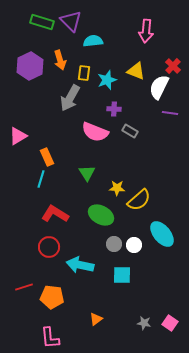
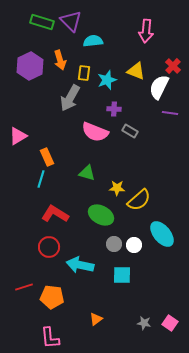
green triangle: rotated 42 degrees counterclockwise
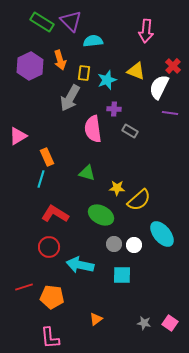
green rectangle: rotated 15 degrees clockwise
pink semicircle: moved 2 px left, 3 px up; rotated 60 degrees clockwise
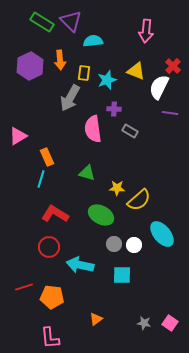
orange arrow: rotated 12 degrees clockwise
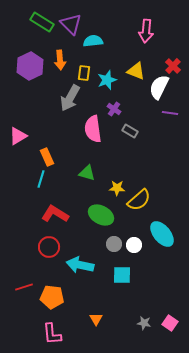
purple triangle: moved 3 px down
purple cross: rotated 32 degrees clockwise
orange triangle: rotated 24 degrees counterclockwise
pink L-shape: moved 2 px right, 4 px up
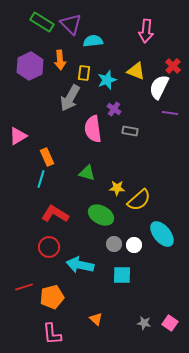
gray rectangle: rotated 21 degrees counterclockwise
orange pentagon: rotated 20 degrees counterclockwise
orange triangle: rotated 16 degrees counterclockwise
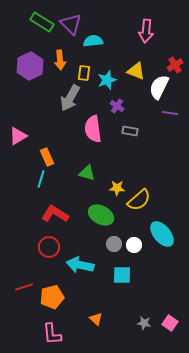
red cross: moved 2 px right, 1 px up; rotated 14 degrees clockwise
purple cross: moved 3 px right, 3 px up
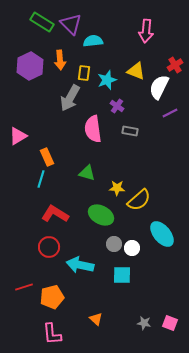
purple line: rotated 35 degrees counterclockwise
white circle: moved 2 px left, 3 px down
pink square: rotated 14 degrees counterclockwise
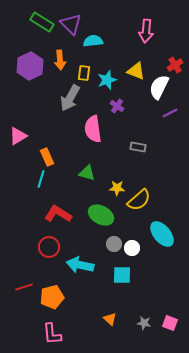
gray rectangle: moved 8 px right, 16 px down
red L-shape: moved 3 px right
orange triangle: moved 14 px right
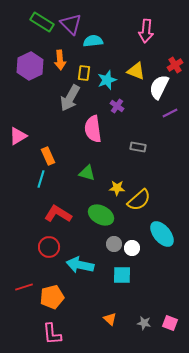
orange rectangle: moved 1 px right, 1 px up
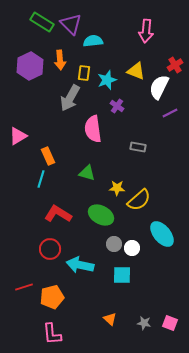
red circle: moved 1 px right, 2 px down
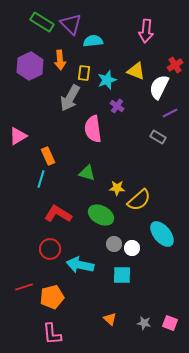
gray rectangle: moved 20 px right, 10 px up; rotated 21 degrees clockwise
